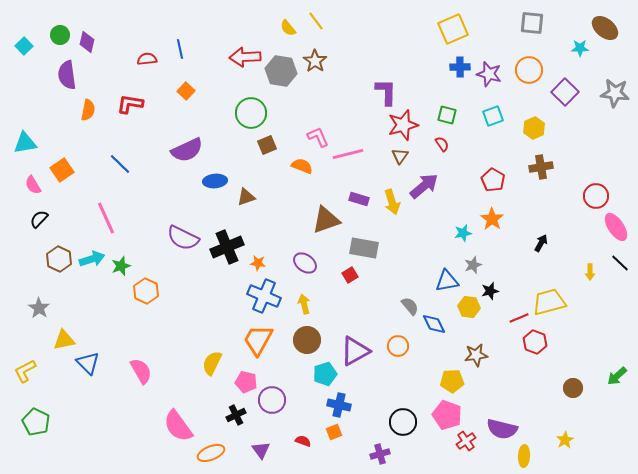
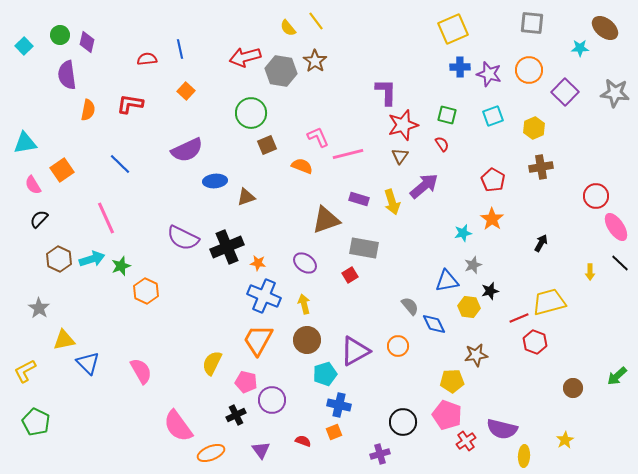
red arrow at (245, 57): rotated 12 degrees counterclockwise
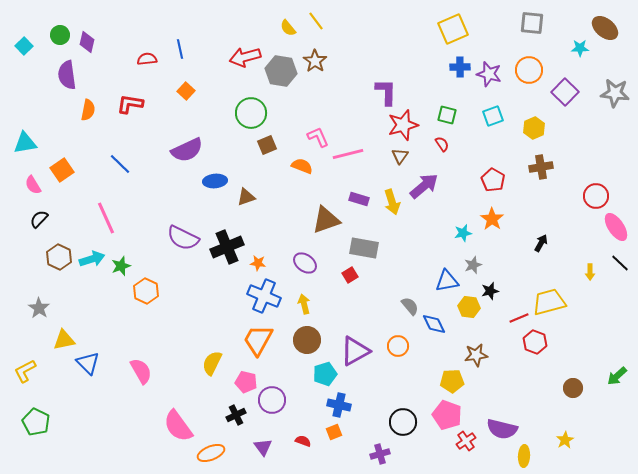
brown hexagon at (59, 259): moved 2 px up
purple triangle at (261, 450): moved 2 px right, 3 px up
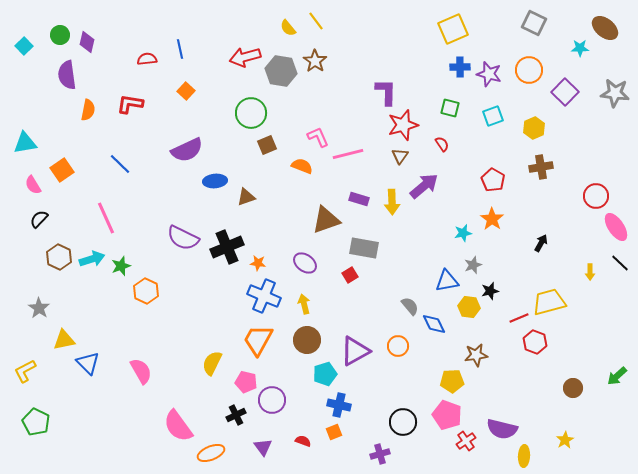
gray square at (532, 23): moved 2 px right; rotated 20 degrees clockwise
green square at (447, 115): moved 3 px right, 7 px up
yellow arrow at (392, 202): rotated 15 degrees clockwise
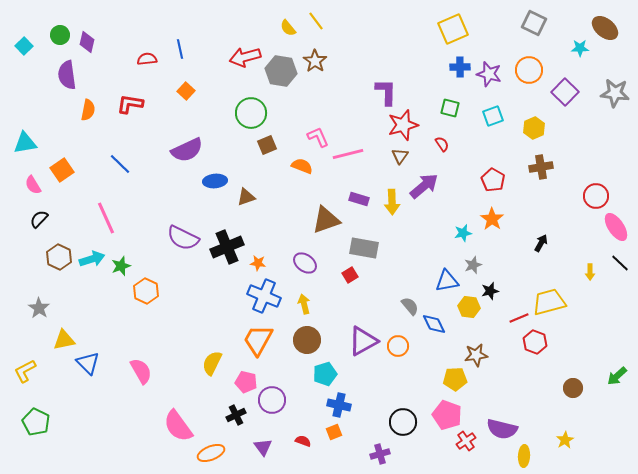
purple triangle at (355, 351): moved 8 px right, 10 px up
yellow pentagon at (452, 381): moved 3 px right, 2 px up
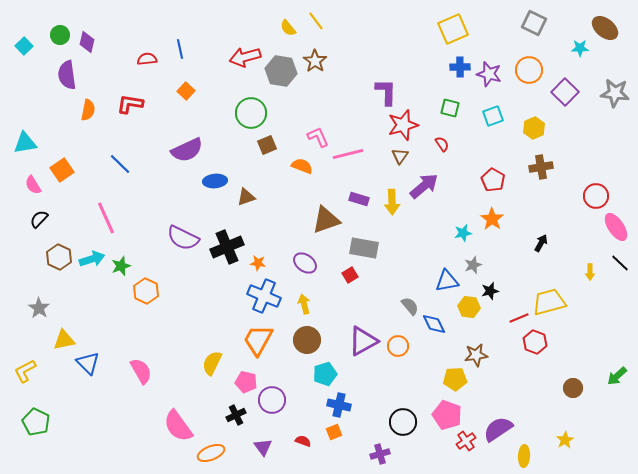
purple semicircle at (502, 429): moved 4 px left; rotated 132 degrees clockwise
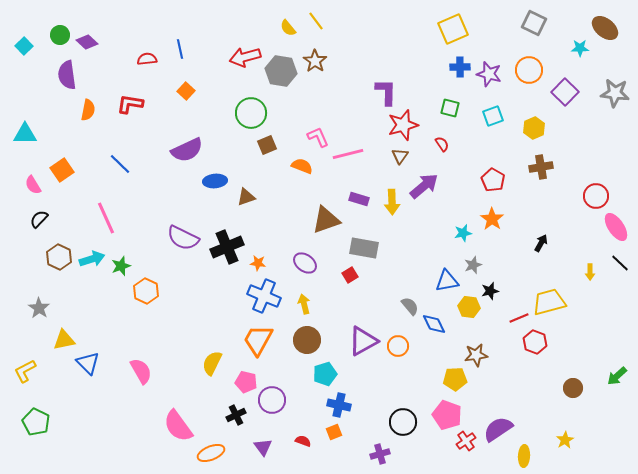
purple diamond at (87, 42): rotated 60 degrees counterclockwise
cyan triangle at (25, 143): moved 9 px up; rotated 10 degrees clockwise
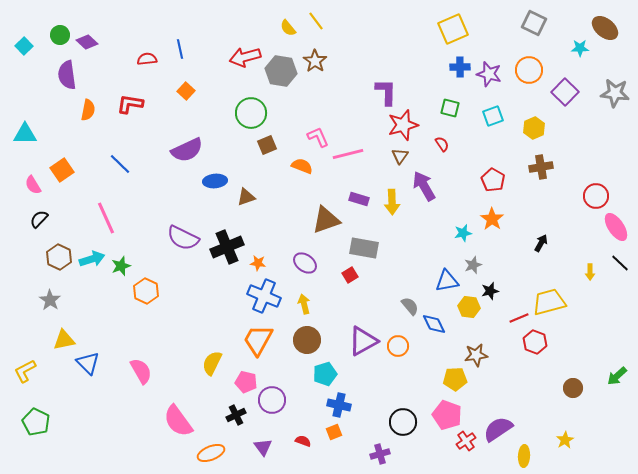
purple arrow at (424, 186): rotated 80 degrees counterclockwise
gray star at (39, 308): moved 11 px right, 8 px up
pink semicircle at (178, 426): moved 5 px up
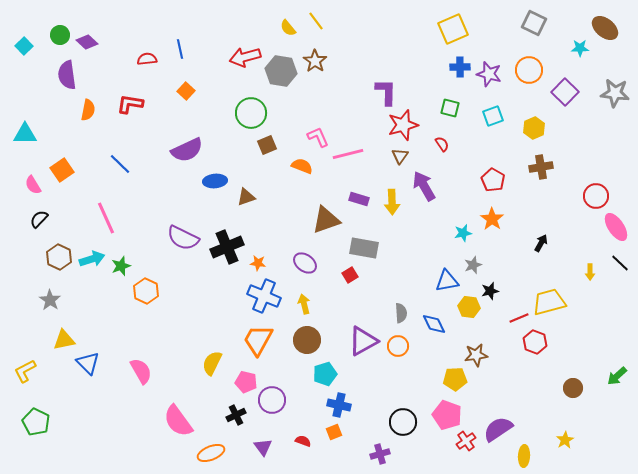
gray semicircle at (410, 306): moved 9 px left, 7 px down; rotated 36 degrees clockwise
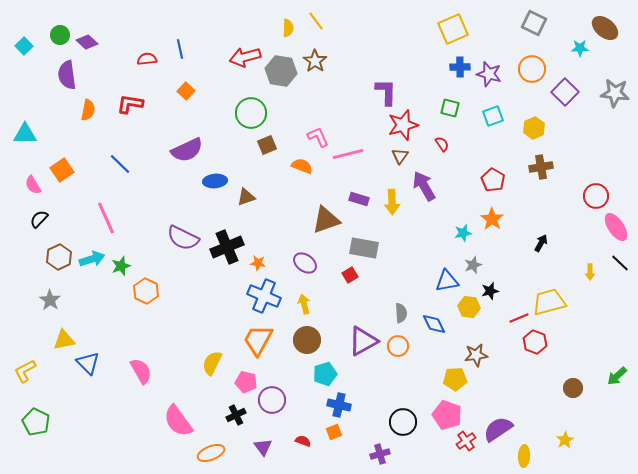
yellow semicircle at (288, 28): rotated 138 degrees counterclockwise
orange circle at (529, 70): moved 3 px right, 1 px up
brown hexagon at (59, 257): rotated 10 degrees clockwise
